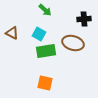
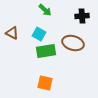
black cross: moved 2 px left, 3 px up
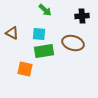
cyan square: rotated 24 degrees counterclockwise
green rectangle: moved 2 px left
orange square: moved 20 px left, 14 px up
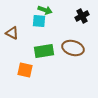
green arrow: rotated 24 degrees counterclockwise
black cross: rotated 24 degrees counterclockwise
cyan square: moved 13 px up
brown ellipse: moved 5 px down
orange square: moved 1 px down
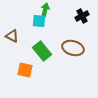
green arrow: rotated 96 degrees counterclockwise
brown triangle: moved 3 px down
green rectangle: moved 2 px left; rotated 60 degrees clockwise
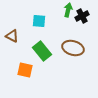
green arrow: moved 23 px right
